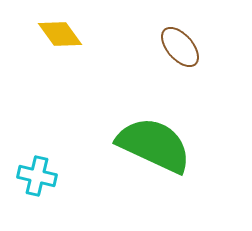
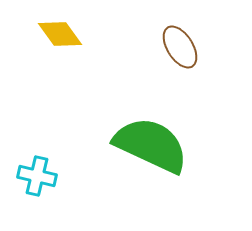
brown ellipse: rotated 9 degrees clockwise
green semicircle: moved 3 px left
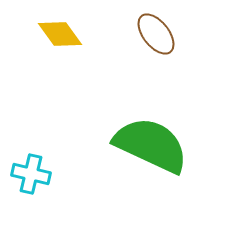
brown ellipse: moved 24 px left, 13 px up; rotated 6 degrees counterclockwise
cyan cross: moved 6 px left, 2 px up
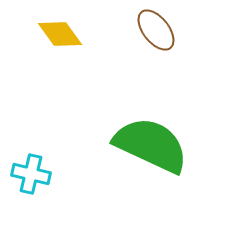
brown ellipse: moved 4 px up
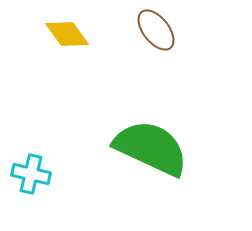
yellow diamond: moved 7 px right
green semicircle: moved 3 px down
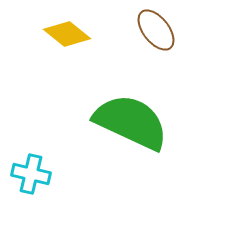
yellow diamond: rotated 15 degrees counterclockwise
green semicircle: moved 20 px left, 26 px up
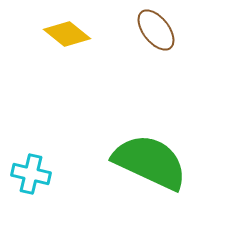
green semicircle: moved 19 px right, 40 px down
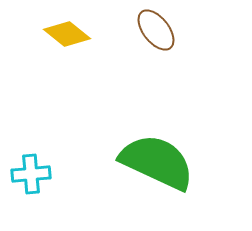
green semicircle: moved 7 px right
cyan cross: rotated 18 degrees counterclockwise
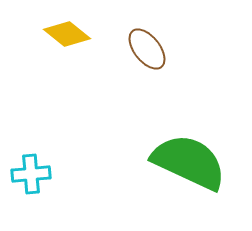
brown ellipse: moved 9 px left, 19 px down
green semicircle: moved 32 px right
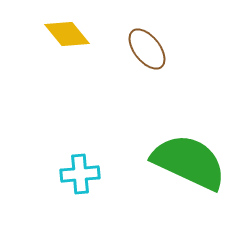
yellow diamond: rotated 12 degrees clockwise
cyan cross: moved 49 px right
